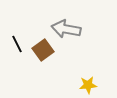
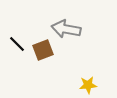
black line: rotated 18 degrees counterclockwise
brown square: rotated 15 degrees clockwise
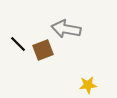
black line: moved 1 px right
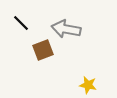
black line: moved 3 px right, 21 px up
yellow star: rotated 18 degrees clockwise
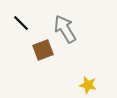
gray arrow: moved 1 px left; rotated 48 degrees clockwise
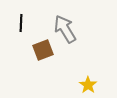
black line: rotated 48 degrees clockwise
yellow star: rotated 24 degrees clockwise
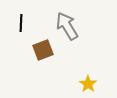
gray arrow: moved 2 px right, 3 px up
yellow star: moved 1 px up
